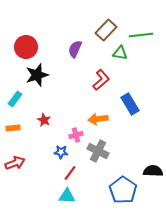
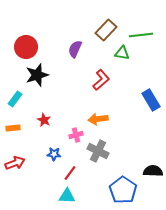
green triangle: moved 2 px right
blue rectangle: moved 21 px right, 4 px up
blue star: moved 7 px left, 2 px down
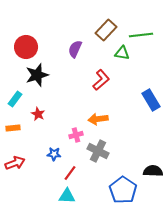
red star: moved 6 px left, 6 px up
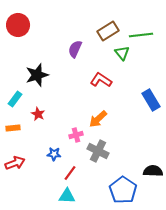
brown rectangle: moved 2 px right, 1 px down; rotated 15 degrees clockwise
red circle: moved 8 px left, 22 px up
green triangle: rotated 42 degrees clockwise
red L-shape: rotated 105 degrees counterclockwise
orange arrow: rotated 36 degrees counterclockwise
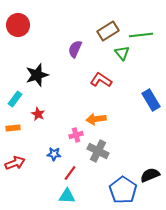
orange arrow: moved 2 px left; rotated 36 degrees clockwise
black semicircle: moved 3 px left, 4 px down; rotated 24 degrees counterclockwise
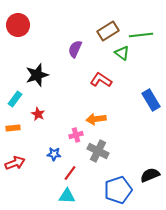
green triangle: rotated 14 degrees counterclockwise
blue pentagon: moved 5 px left; rotated 20 degrees clockwise
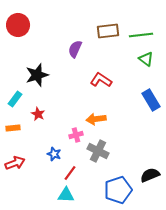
brown rectangle: rotated 25 degrees clockwise
green triangle: moved 24 px right, 6 px down
blue star: rotated 16 degrees clockwise
cyan triangle: moved 1 px left, 1 px up
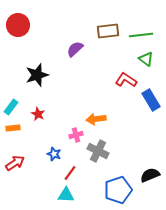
purple semicircle: rotated 24 degrees clockwise
red L-shape: moved 25 px right
cyan rectangle: moved 4 px left, 8 px down
red arrow: rotated 12 degrees counterclockwise
